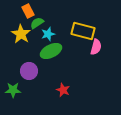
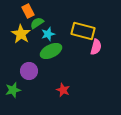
green star: rotated 14 degrees counterclockwise
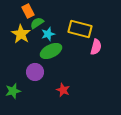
yellow rectangle: moved 3 px left, 2 px up
purple circle: moved 6 px right, 1 px down
green star: moved 1 px down
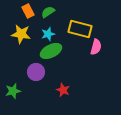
green semicircle: moved 11 px right, 11 px up
yellow star: rotated 24 degrees counterclockwise
purple circle: moved 1 px right
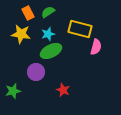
orange rectangle: moved 2 px down
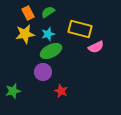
yellow star: moved 4 px right; rotated 18 degrees counterclockwise
pink semicircle: rotated 49 degrees clockwise
purple circle: moved 7 px right
red star: moved 2 px left, 1 px down
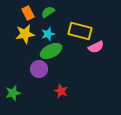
yellow rectangle: moved 2 px down
purple circle: moved 4 px left, 3 px up
green star: moved 2 px down
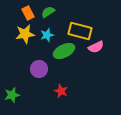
cyan star: moved 1 px left, 1 px down
green ellipse: moved 13 px right
green star: moved 1 px left, 2 px down
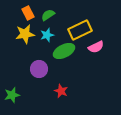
green semicircle: moved 3 px down
yellow rectangle: moved 1 px up; rotated 40 degrees counterclockwise
